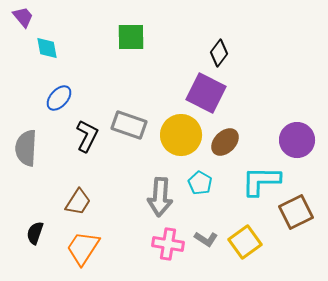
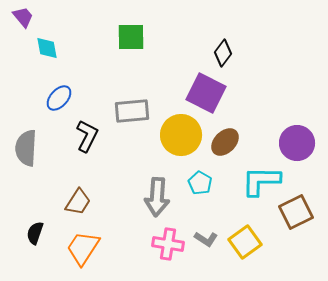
black diamond: moved 4 px right
gray rectangle: moved 3 px right, 14 px up; rotated 24 degrees counterclockwise
purple circle: moved 3 px down
gray arrow: moved 3 px left
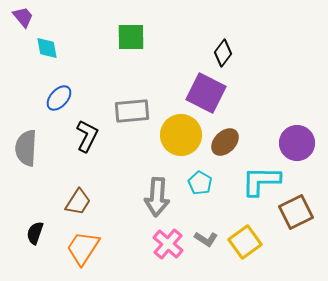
pink cross: rotated 32 degrees clockwise
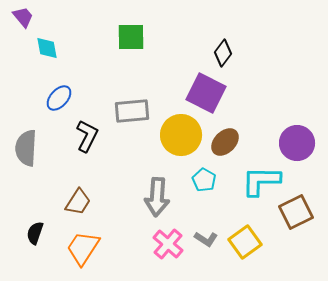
cyan pentagon: moved 4 px right, 3 px up
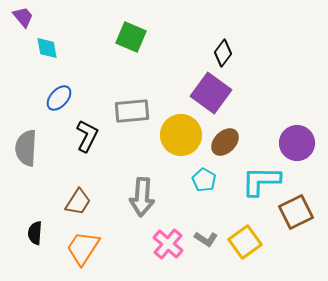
green square: rotated 24 degrees clockwise
purple square: moved 5 px right; rotated 9 degrees clockwise
gray arrow: moved 15 px left
black semicircle: rotated 15 degrees counterclockwise
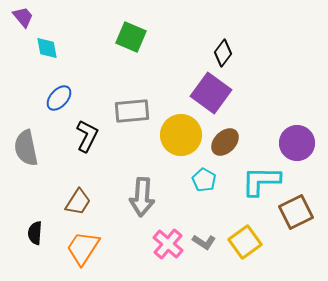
gray semicircle: rotated 15 degrees counterclockwise
gray L-shape: moved 2 px left, 3 px down
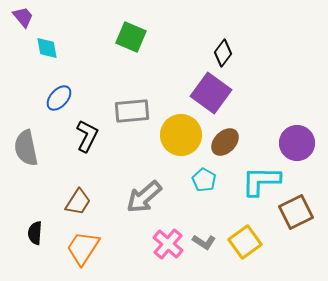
gray arrow: moved 2 px right; rotated 45 degrees clockwise
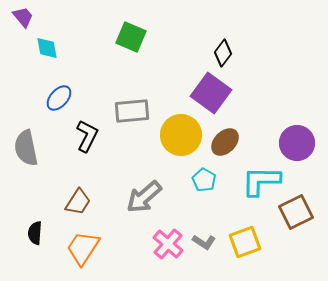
yellow square: rotated 16 degrees clockwise
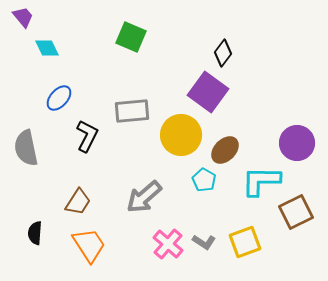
cyan diamond: rotated 15 degrees counterclockwise
purple square: moved 3 px left, 1 px up
brown ellipse: moved 8 px down
orange trapezoid: moved 6 px right, 3 px up; rotated 114 degrees clockwise
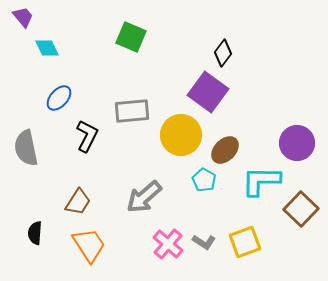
brown square: moved 5 px right, 3 px up; rotated 20 degrees counterclockwise
